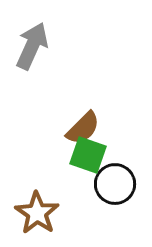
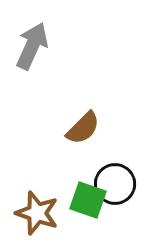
green square: moved 45 px down
brown star: rotated 15 degrees counterclockwise
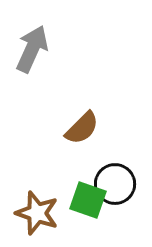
gray arrow: moved 3 px down
brown semicircle: moved 1 px left
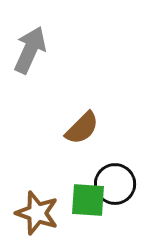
gray arrow: moved 2 px left, 1 px down
green square: rotated 15 degrees counterclockwise
